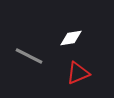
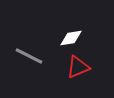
red triangle: moved 6 px up
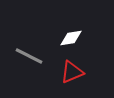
red triangle: moved 6 px left, 5 px down
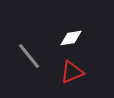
gray line: rotated 24 degrees clockwise
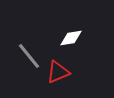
red triangle: moved 14 px left
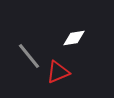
white diamond: moved 3 px right
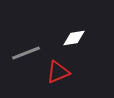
gray line: moved 3 px left, 3 px up; rotated 72 degrees counterclockwise
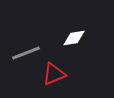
red triangle: moved 4 px left, 2 px down
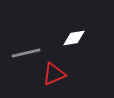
gray line: rotated 8 degrees clockwise
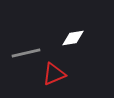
white diamond: moved 1 px left
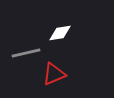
white diamond: moved 13 px left, 5 px up
